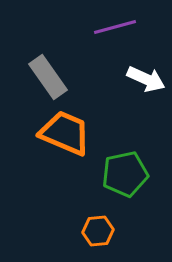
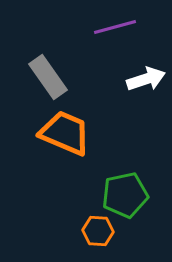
white arrow: rotated 42 degrees counterclockwise
green pentagon: moved 21 px down
orange hexagon: rotated 8 degrees clockwise
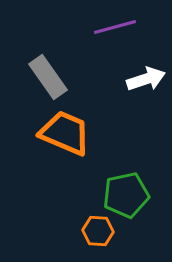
green pentagon: moved 1 px right
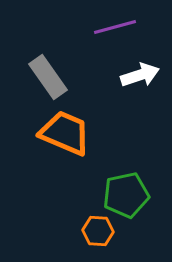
white arrow: moved 6 px left, 4 px up
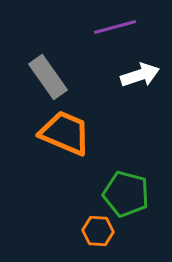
green pentagon: moved 1 px up; rotated 27 degrees clockwise
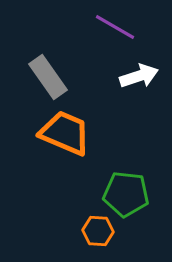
purple line: rotated 45 degrees clockwise
white arrow: moved 1 px left, 1 px down
green pentagon: rotated 9 degrees counterclockwise
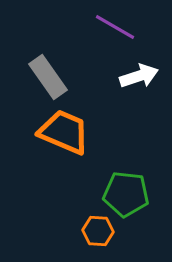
orange trapezoid: moved 1 px left, 1 px up
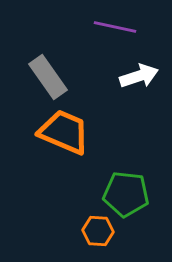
purple line: rotated 18 degrees counterclockwise
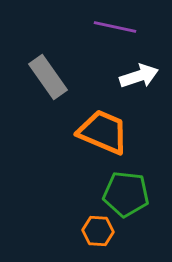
orange trapezoid: moved 39 px right
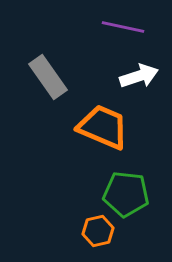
purple line: moved 8 px right
orange trapezoid: moved 5 px up
orange hexagon: rotated 16 degrees counterclockwise
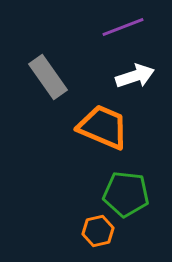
purple line: rotated 33 degrees counterclockwise
white arrow: moved 4 px left
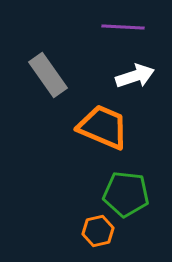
purple line: rotated 24 degrees clockwise
gray rectangle: moved 2 px up
